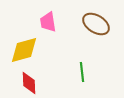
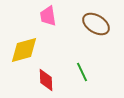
pink trapezoid: moved 6 px up
green line: rotated 18 degrees counterclockwise
red diamond: moved 17 px right, 3 px up
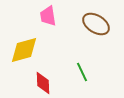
red diamond: moved 3 px left, 3 px down
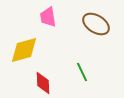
pink trapezoid: moved 1 px down
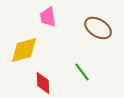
brown ellipse: moved 2 px right, 4 px down
green line: rotated 12 degrees counterclockwise
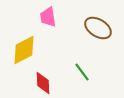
yellow diamond: rotated 12 degrees counterclockwise
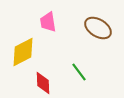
pink trapezoid: moved 5 px down
yellow diamond: moved 1 px left, 2 px down
green line: moved 3 px left
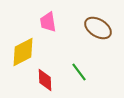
red diamond: moved 2 px right, 3 px up
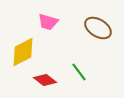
pink trapezoid: rotated 65 degrees counterclockwise
red diamond: rotated 50 degrees counterclockwise
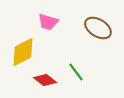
green line: moved 3 px left
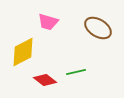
green line: rotated 66 degrees counterclockwise
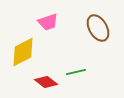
pink trapezoid: rotated 35 degrees counterclockwise
brown ellipse: rotated 28 degrees clockwise
red diamond: moved 1 px right, 2 px down
